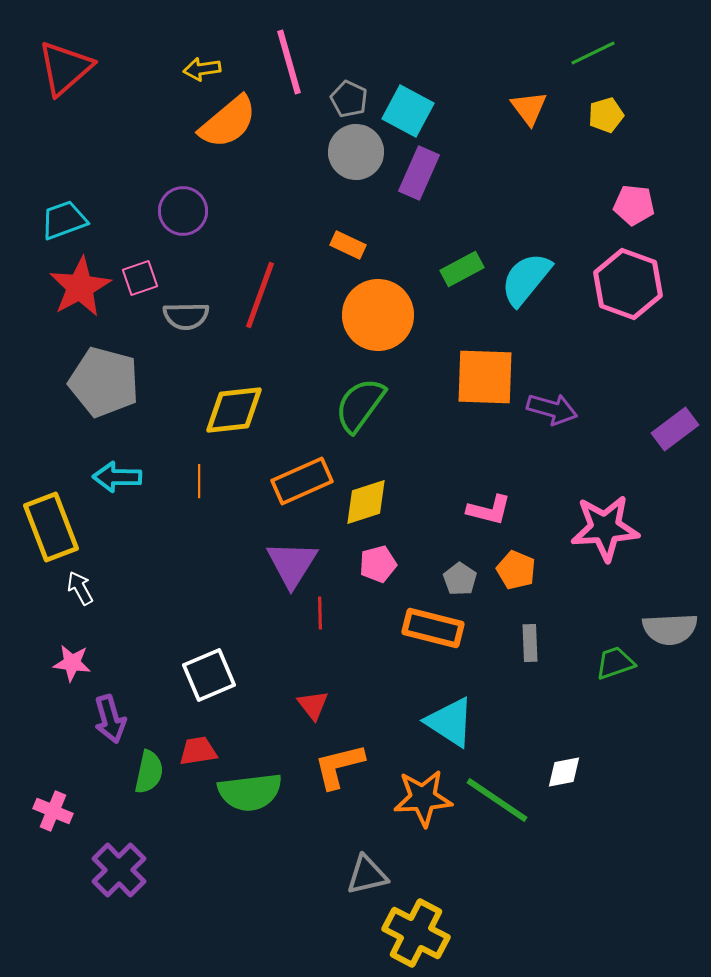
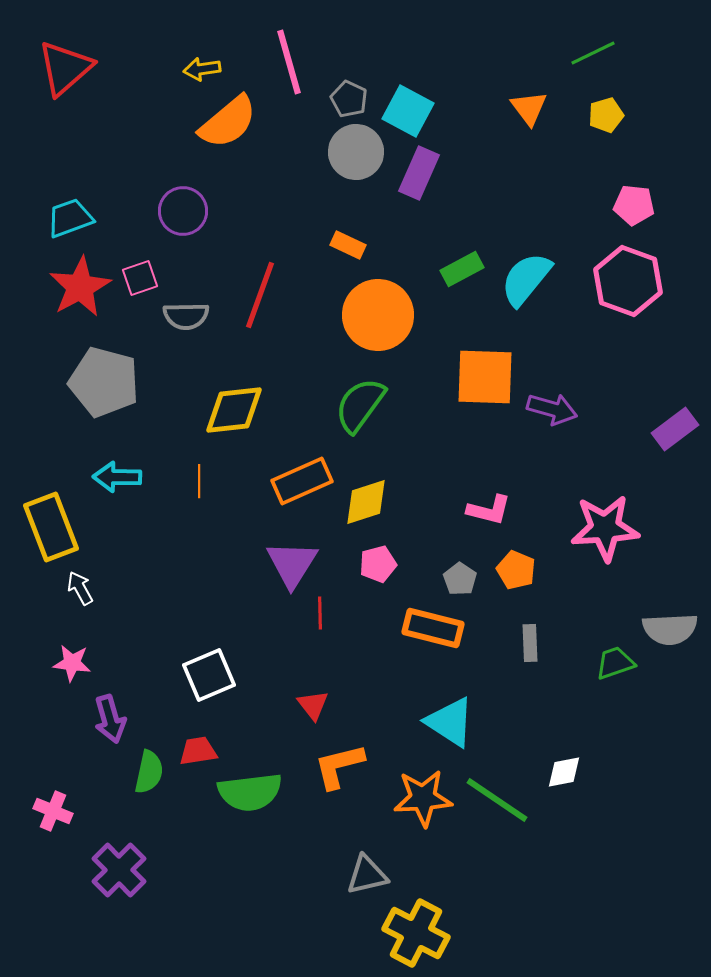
cyan trapezoid at (64, 220): moved 6 px right, 2 px up
pink hexagon at (628, 284): moved 3 px up
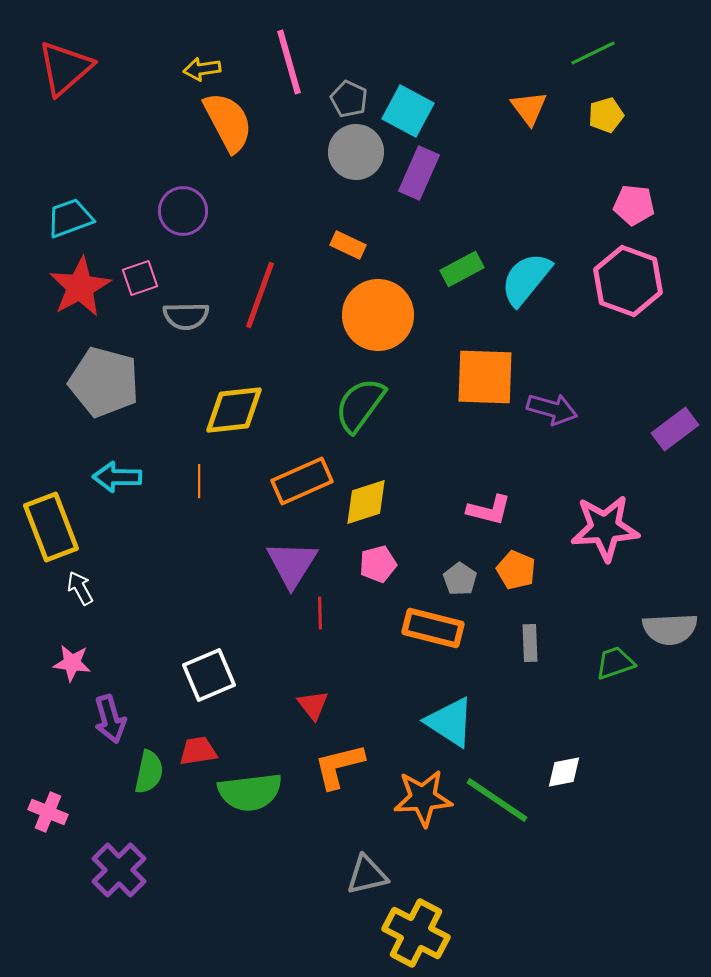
orange semicircle at (228, 122): rotated 78 degrees counterclockwise
pink cross at (53, 811): moved 5 px left, 1 px down
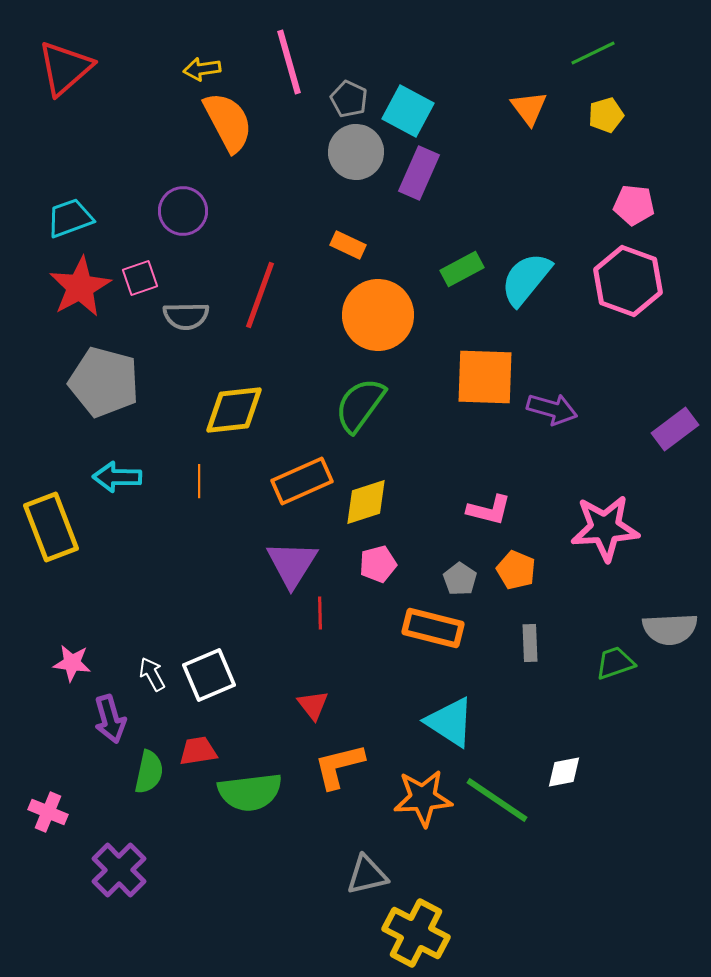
white arrow at (80, 588): moved 72 px right, 86 px down
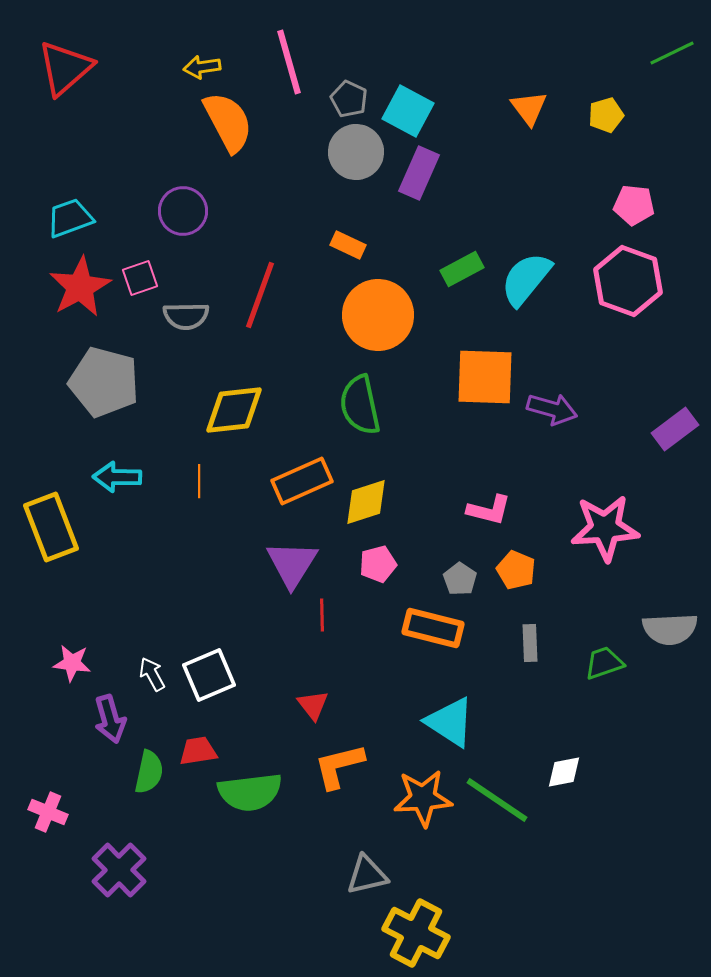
green line at (593, 53): moved 79 px right
yellow arrow at (202, 69): moved 2 px up
green semicircle at (360, 405): rotated 48 degrees counterclockwise
red line at (320, 613): moved 2 px right, 2 px down
green trapezoid at (615, 663): moved 11 px left
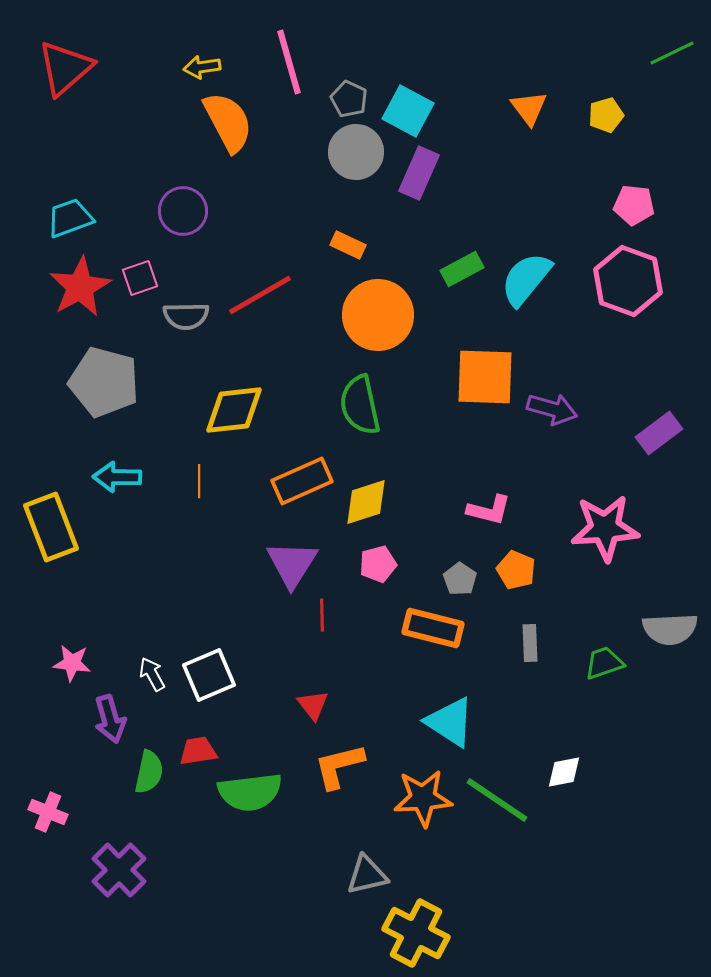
red line at (260, 295): rotated 40 degrees clockwise
purple rectangle at (675, 429): moved 16 px left, 4 px down
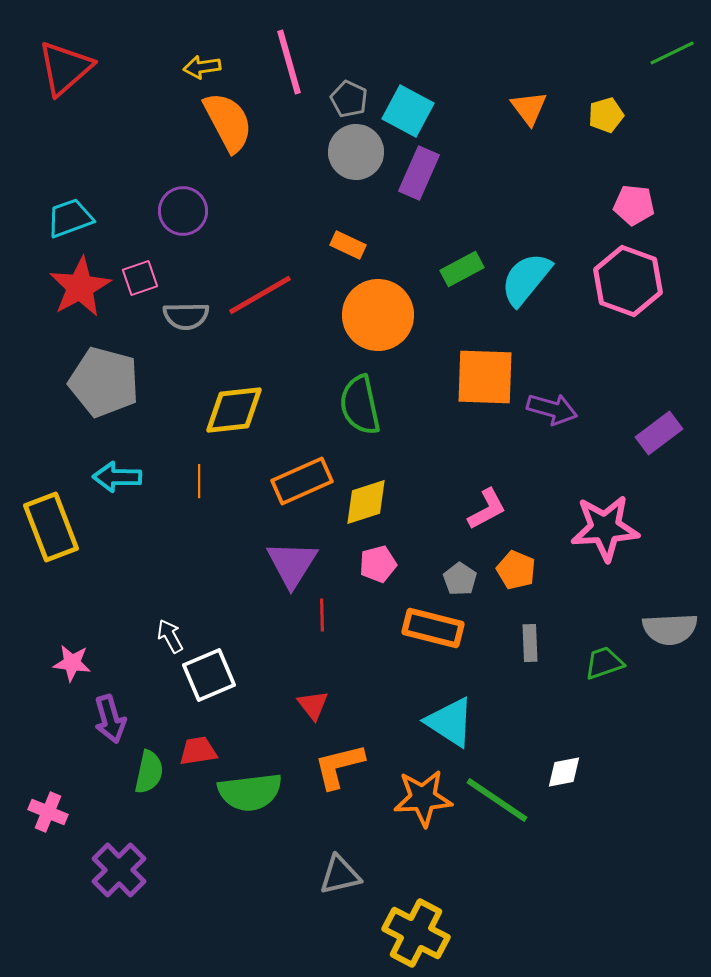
pink L-shape at (489, 510): moved 2 px left, 1 px up; rotated 42 degrees counterclockwise
white arrow at (152, 674): moved 18 px right, 38 px up
gray triangle at (367, 875): moved 27 px left
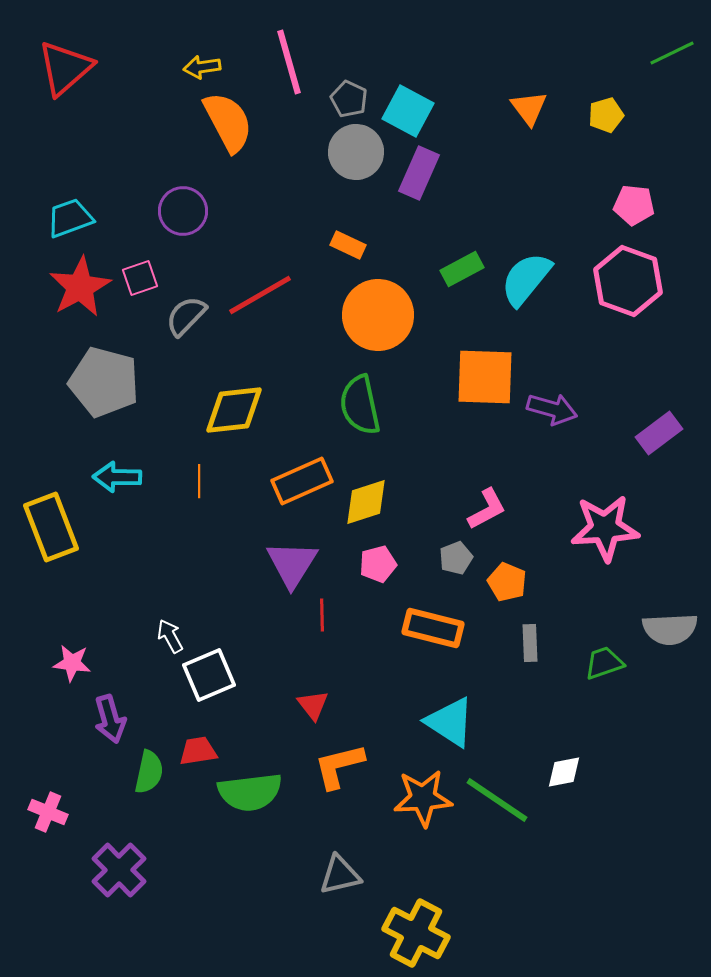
gray semicircle at (186, 316): rotated 135 degrees clockwise
orange pentagon at (516, 570): moved 9 px left, 12 px down
gray pentagon at (460, 579): moved 4 px left, 21 px up; rotated 16 degrees clockwise
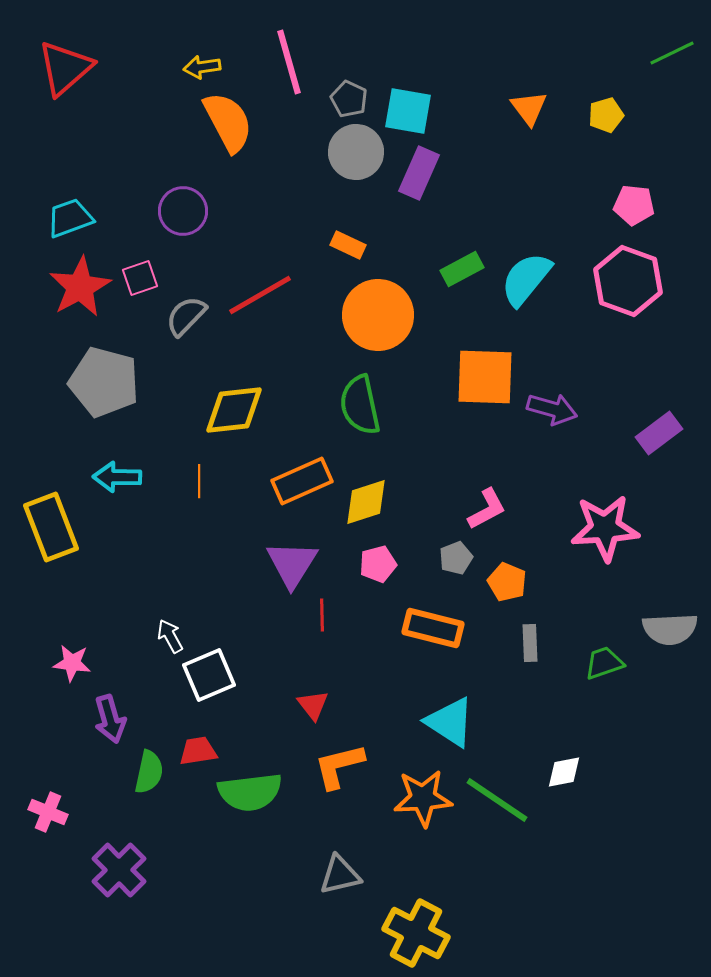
cyan square at (408, 111): rotated 18 degrees counterclockwise
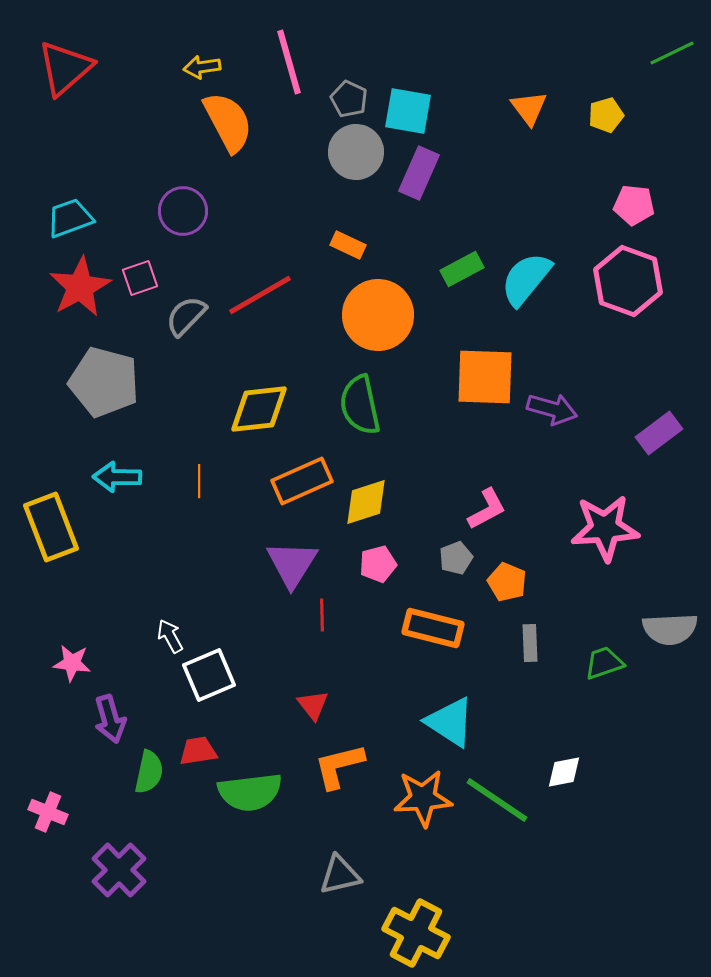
yellow diamond at (234, 410): moved 25 px right, 1 px up
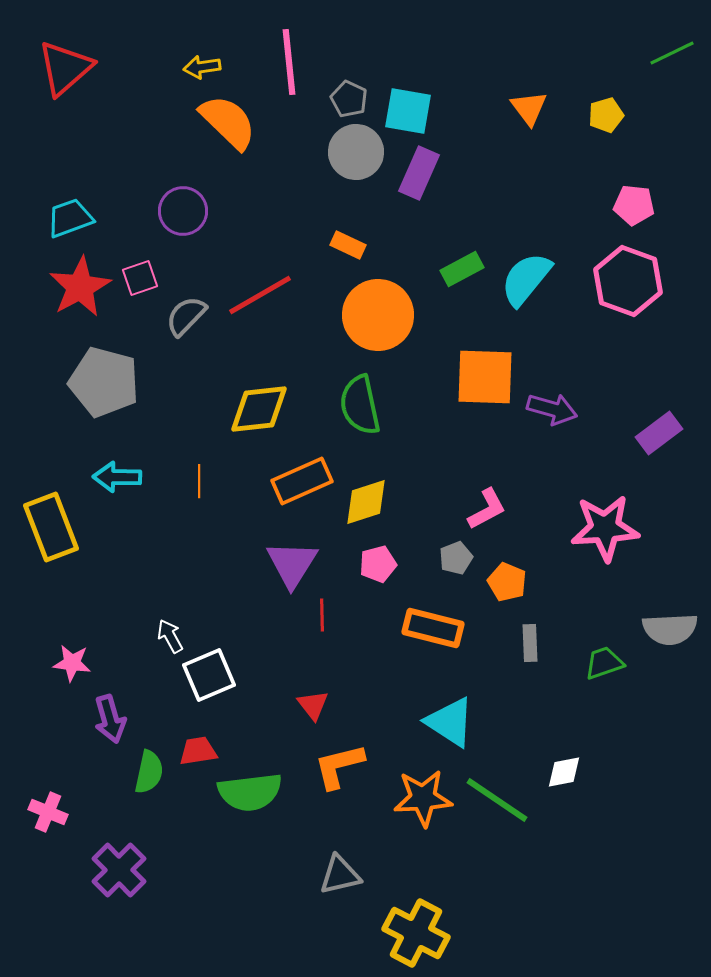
pink line at (289, 62): rotated 10 degrees clockwise
orange semicircle at (228, 122): rotated 18 degrees counterclockwise
